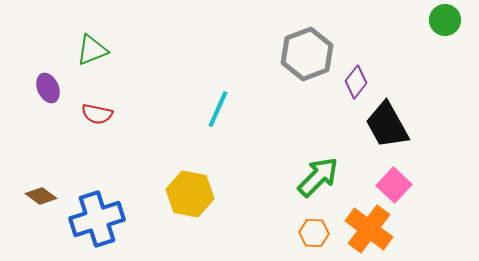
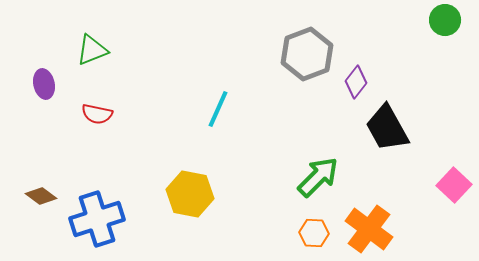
purple ellipse: moved 4 px left, 4 px up; rotated 12 degrees clockwise
black trapezoid: moved 3 px down
pink square: moved 60 px right
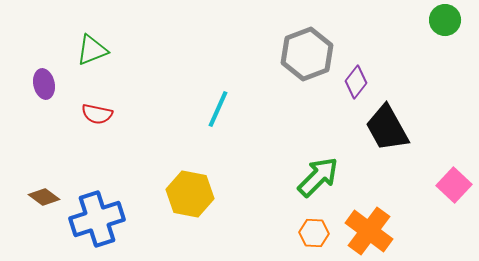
brown diamond: moved 3 px right, 1 px down
orange cross: moved 2 px down
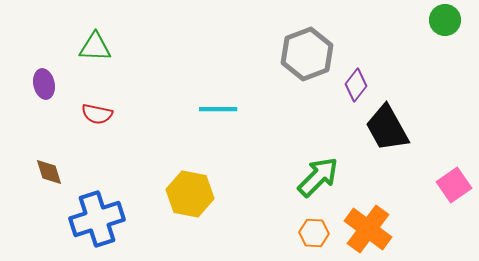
green triangle: moved 3 px right, 3 px up; rotated 24 degrees clockwise
purple diamond: moved 3 px down
cyan line: rotated 66 degrees clockwise
pink square: rotated 12 degrees clockwise
brown diamond: moved 5 px right, 25 px up; rotated 36 degrees clockwise
orange cross: moved 1 px left, 2 px up
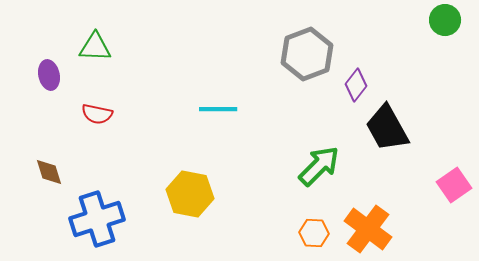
purple ellipse: moved 5 px right, 9 px up
green arrow: moved 1 px right, 11 px up
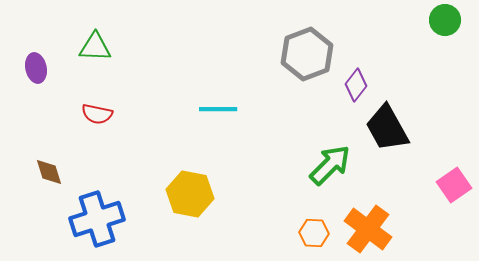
purple ellipse: moved 13 px left, 7 px up
green arrow: moved 11 px right, 1 px up
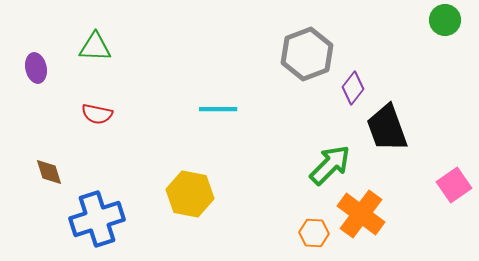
purple diamond: moved 3 px left, 3 px down
black trapezoid: rotated 9 degrees clockwise
orange cross: moved 7 px left, 15 px up
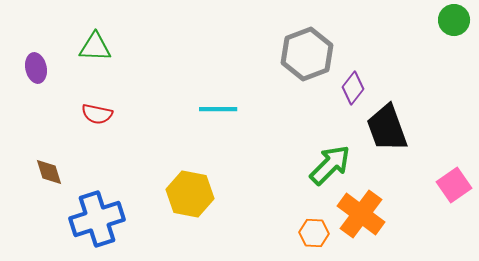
green circle: moved 9 px right
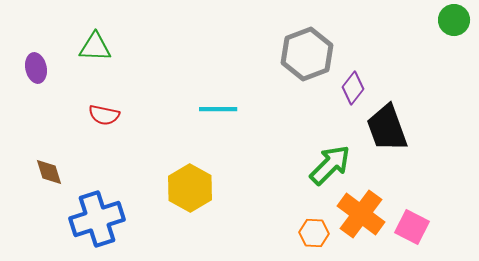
red semicircle: moved 7 px right, 1 px down
pink square: moved 42 px left, 42 px down; rotated 28 degrees counterclockwise
yellow hexagon: moved 6 px up; rotated 18 degrees clockwise
